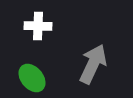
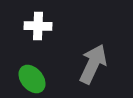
green ellipse: moved 1 px down
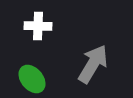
gray arrow: rotated 6 degrees clockwise
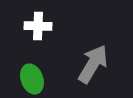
green ellipse: rotated 20 degrees clockwise
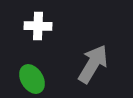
green ellipse: rotated 12 degrees counterclockwise
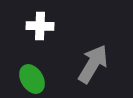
white cross: moved 2 px right
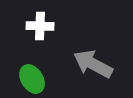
gray arrow: rotated 93 degrees counterclockwise
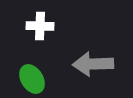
gray arrow: rotated 30 degrees counterclockwise
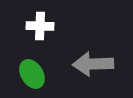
green ellipse: moved 5 px up
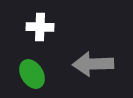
white cross: moved 1 px down
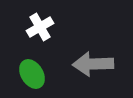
white cross: rotated 32 degrees counterclockwise
